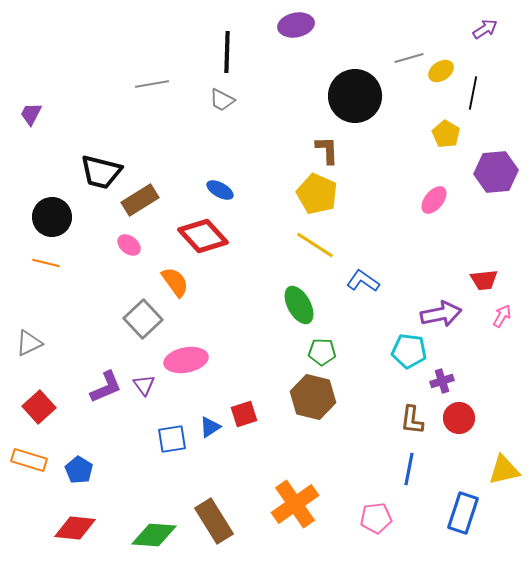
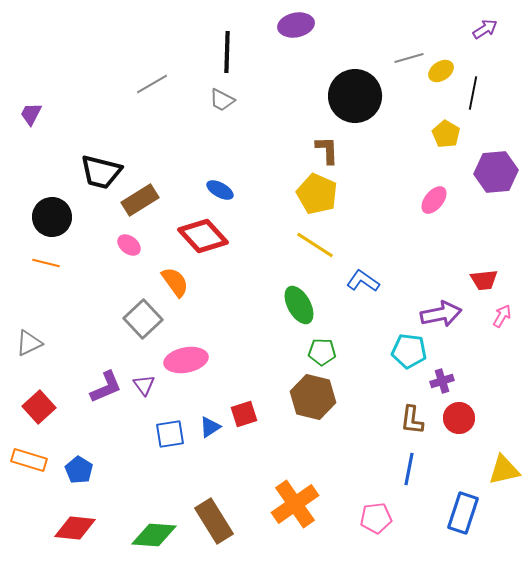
gray line at (152, 84): rotated 20 degrees counterclockwise
blue square at (172, 439): moved 2 px left, 5 px up
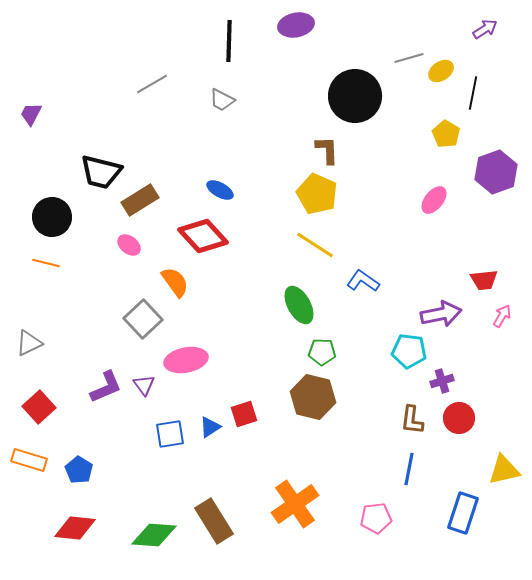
black line at (227, 52): moved 2 px right, 11 px up
purple hexagon at (496, 172): rotated 15 degrees counterclockwise
